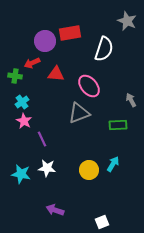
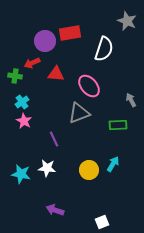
purple line: moved 12 px right
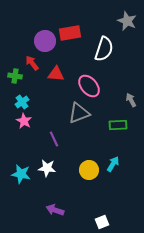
red arrow: rotated 77 degrees clockwise
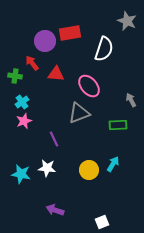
pink star: rotated 21 degrees clockwise
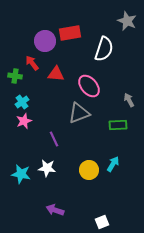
gray arrow: moved 2 px left
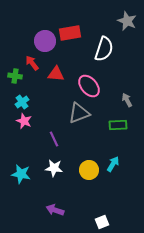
gray arrow: moved 2 px left
pink star: rotated 28 degrees counterclockwise
white star: moved 7 px right
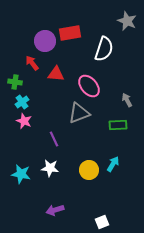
green cross: moved 6 px down
white star: moved 4 px left
purple arrow: rotated 36 degrees counterclockwise
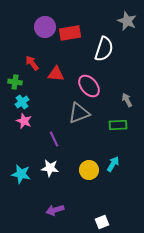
purple circle: moved 14 px up
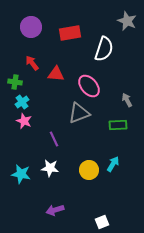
purple circle: moved 14 px left
